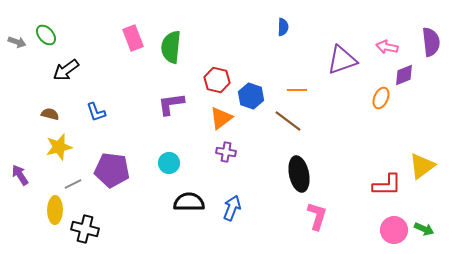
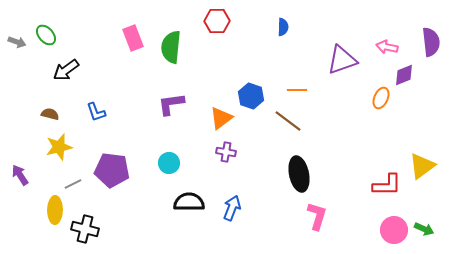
red hexagon: moved 59 px up; rotated 15 degrees counterclockwise
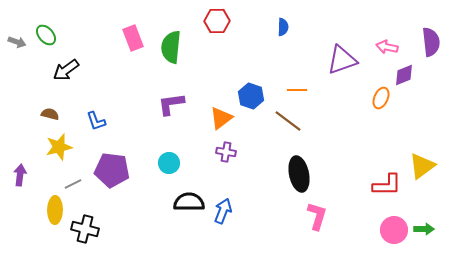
blue L-shape: moved 9 px down
purple arrow: rotated 40 degrees clockwise
blue arrow: moved 9 px left, 3 px down
green arrow: rotated 24 degrees counterclockwise
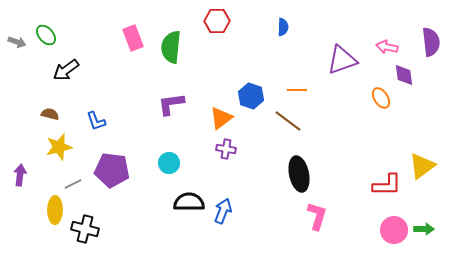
purple diamond: rotated 75 degrees counterclockwise
orange ellipse: rotated 55 degrees counterclockwise
purple cross: moved 3 px up
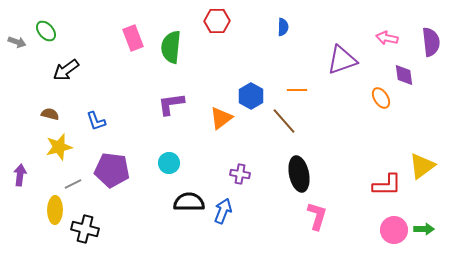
green ellipse: moved 4 px up
pink arrow: moved 9 px up
blue hexagon: rotated 10 degrees clockwise
brown line: moved 4 px left; rotated 12 degrees clockwise
purple cross: moved 14 px right, 25 px down
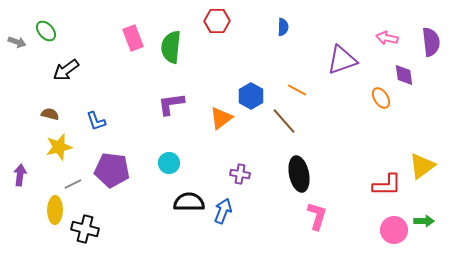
orange line: rotated 30 degrees clockwise
green arrow: moved 8 px up
